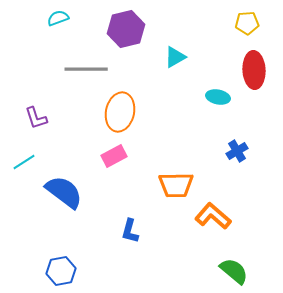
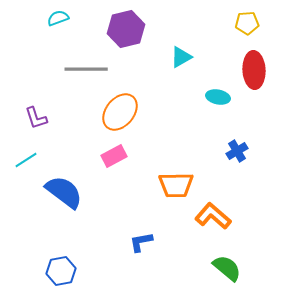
cyan triangle: moved 6 px right
orange ellipse: rotated 27 degrees clockwise
cyan line: moved 2 px right, 2 px up
blue L-shape: moved 11 px right, 11 px down; rotated 65 degrees clockwise
green semicircle: moved 7 px left, 3 px up
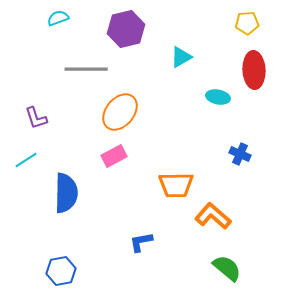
blue cross: moved 3 px right, 3 px down; rotated 35 degrees counterclockwise
blue semicircle: moved 2 px right, 1 px down; rotated 54 degrees clockwise
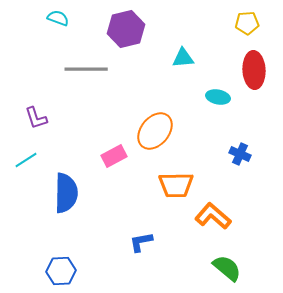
cyan semicircle: rotated 40 degrees clockwise
cyan triangle: moved 2 px right, 1 px down; rotated 25 degrees clockwise
orange ellipse: moved 35 px right, 19 px down
blue hexagon: rotated 8 degrees clockwise
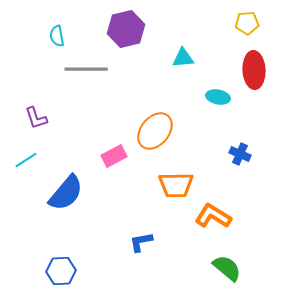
cyan semicircle: moved 1 px left, 18 px down; rotated 120 degrees counterclockwise
blue semicircle: rotated 39 degrees clockwise
orange L-shape: rotated 9 degrees counterclockwise
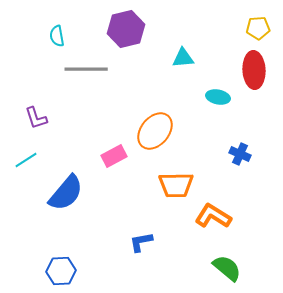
yellow pentagon: moved 11 px right, 5 px down
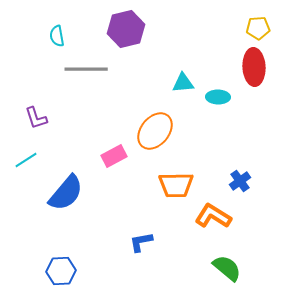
cyan triangle: moved 25 px down
red ellipse: moved 3 px up
cyan ellipse: rotated 10 degrees counterclockwise
blue cross: moved 27 px down; rotated 30 degrees clockwise
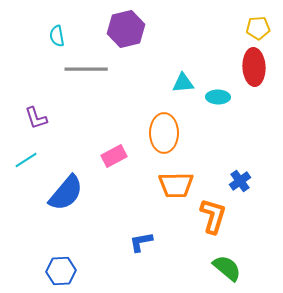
orange ellipse: moved 9 px right, 2 px down; rotated 39 degrees counterclockwise
orange L-shape: rotated 75 degrees clockwise
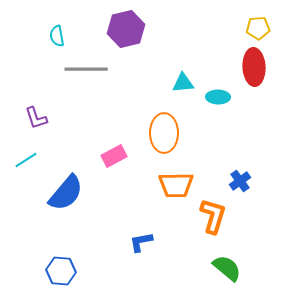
blue hexagon: rotated 8 degrees clockwise
